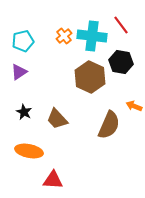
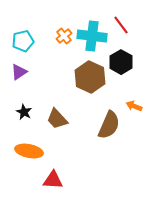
black hexagon: rotated 20 degrees clockwise
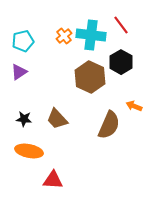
cyan cross: moved 1 px left, 1 px up
black star: moved 7 px down; rotated 21 degrees counterclockwise
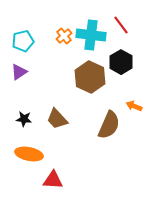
orange ellipse: moved 3 px down
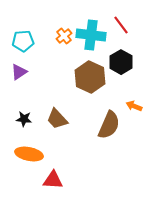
cyan pentagon: rotated 10 degrees clockwise
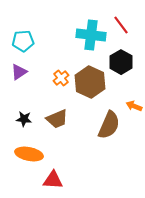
orange cross: moved 3 px left, 42 px down
brown hexagon: moved 5 px down
brown trapezoid: rotated 70 degrees counterclockwise
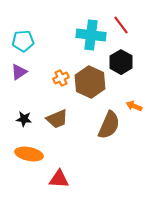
orange cross: rotated 14 degrees clockwise
red triangle: moved 6 px right, 1 px up
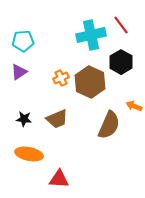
cyan cross: rotated 20 degrees counterclockwise
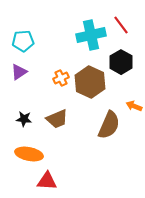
red triangle: moved 12 px left, 2 px down
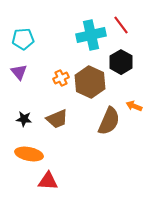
cyan pentagon: moved 2 px up
purple triangle: rotated 36 degrees counterclockwise
brown semicircle: moved 4 px up
red triangle: moved 1 px right
